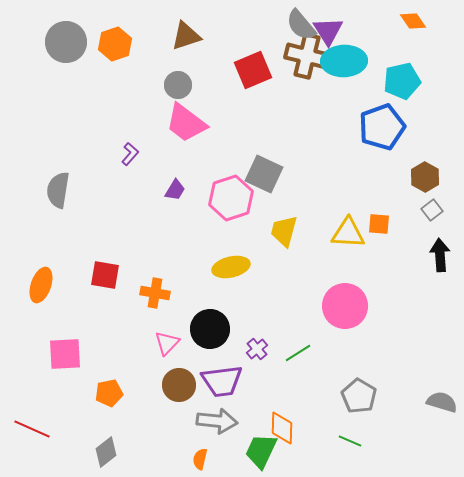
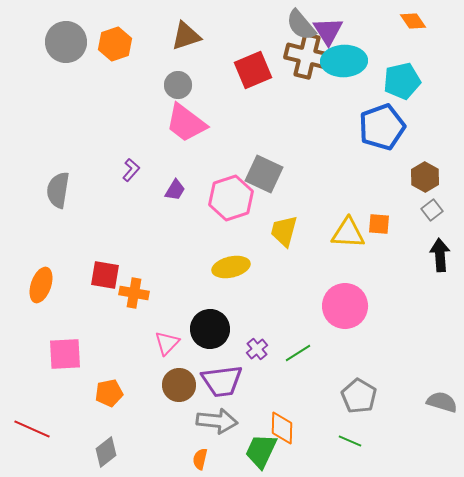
purple L-shape at (130, 154): moved 1 px right, 16 px down
orange cross at (155, 293): moved 21 px left
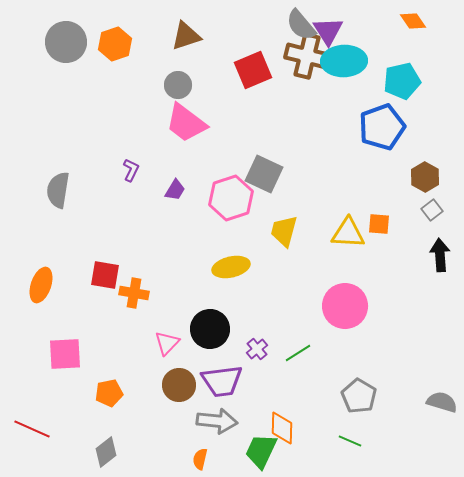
purple L-shape at (131, 170): rotated 15 degrees counterclockwise
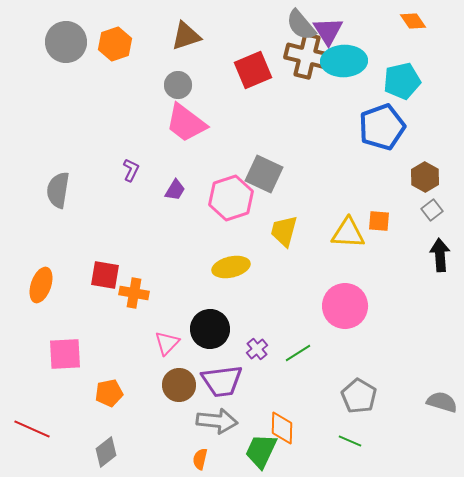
orange square at (379, 224): moved 3 px up
